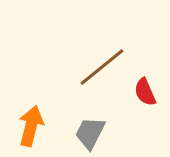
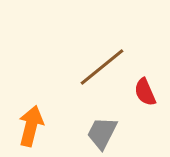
gray trapezoid: moved 12 px right
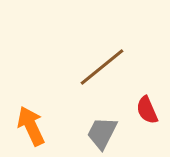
red semicircle: moved 2 px right, 18 px down
orange arrow: rotated 39 degrees counterclockwise
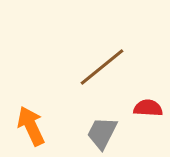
red semicircle: moved 1 px right, 2 px up; rotated 116 degrees clockwise
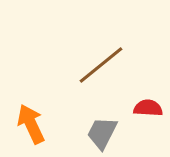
brown line: moved 1 px left, 2 px up
orange arrow: moved 2 px up
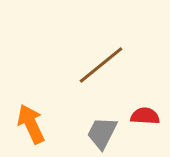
red semicircle: moved 3 px left, 8 px down
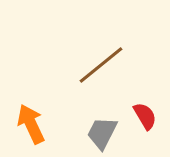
red semicircle: rotated 56 degrees clockwise
